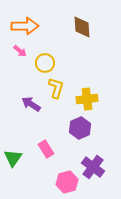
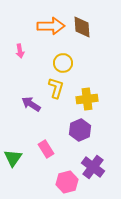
orange arrow: moved 26 px right
pink arrow: rotated 40 degrees clockwise
yellow circle: moved 18 px right
purple hexagon: moved 2 px down
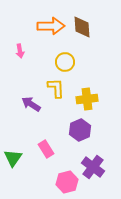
yellow circle: moved 2 px right, 1 px up
yellow L-shape: rotated 20 degrees counterclockwise
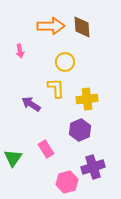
purple cross: rotated 35 degrees clockwise
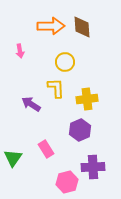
purple cross: rotated 15 degrees clockwise
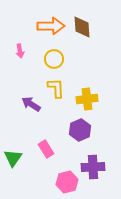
yellow circle: moved 11 px left, 3 px up
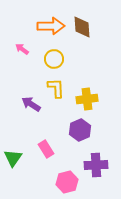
pink arrow: moved 2 px right, 2 px up; rotated 136 degrees clockwise
purple cross: moved 3 px right, 2 px up
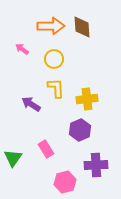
pink hexagon: moved 2 px left
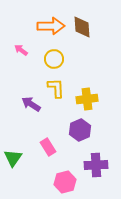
pink arrow: moved 1 px left, 1 px down
pink rectangle: moved 2 px right, 2 px up
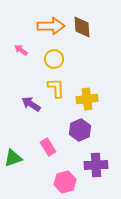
green triangle: rotated 36 degrees clockwise
